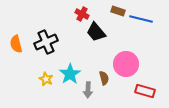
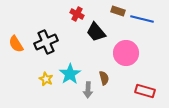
red cross: moved 5 px left
blue line: moved 1 px right
orange semicircle: rotated 18 degrees counterclockwise
pink circle: moved 11 px up
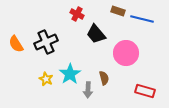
black trapezoid: moved 2 px down
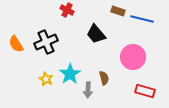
red cross: moved 10 px left, 4 px up
pink circle: moved 7 px right, 4 px down
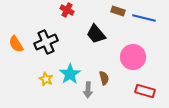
blue line: moved 2 px right, 1 px up
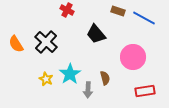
blue line: rotated 15 degrees clockwise
black cross: rotated 25 degrees counterclockwise
brown semicircle: moved 1 px right
red rectangle: rotated 24 degrees counterclockwise
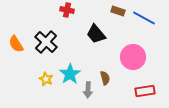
red cross: rotated 16 degrees counterclockwise
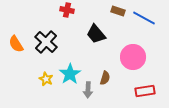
brown semicircle: rotated 32 degrees clockwise
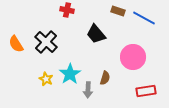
red rectangle: moved 1 px right
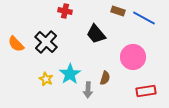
red cross: moved 2 px left, 1 px down
orange semicircle: rotated 12 degrees counterclockwise
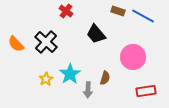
red cross: moved 1 px right; rotated 24 degrees clockwise
blue line: moved 1 px left, 2 px up
yellow star: rotated 16 degrees clockwise
